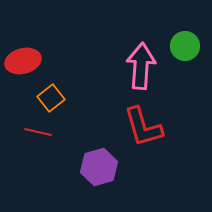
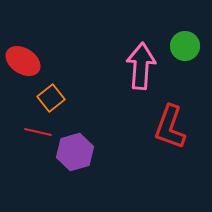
red ellipse: rotated 48 degrees clockwise
red L-shape: moved 27 px right; rotated 36 degrees clockwise
purple hexagon: moved 24 px left, 15 px up
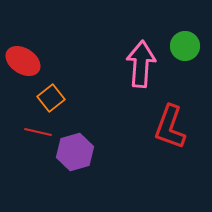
pink arrow: moved 2 px up
